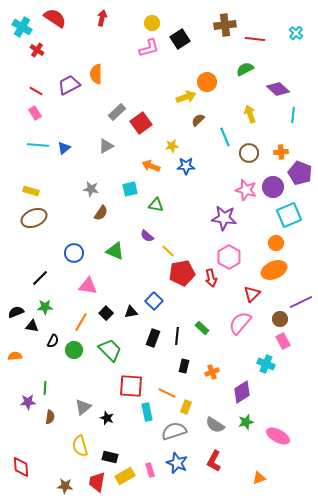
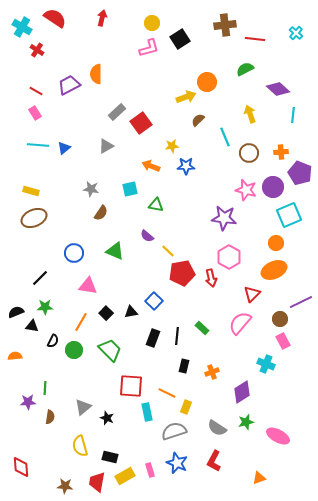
gray semicircle at (215, 425): moved 2 px right, 3 px down
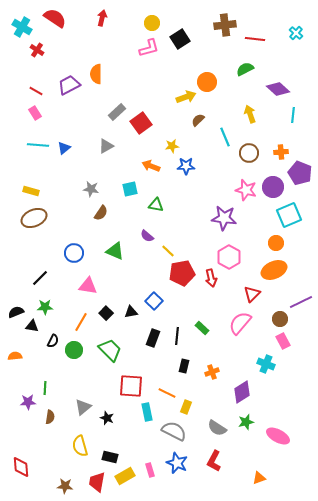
gray semicircle at (174, 431): rotated 45 degrees clockwise
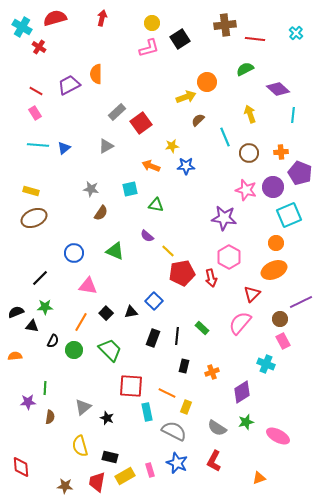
red semicircle at (55, 18): rotated 50 degrees counterclockwise
red cross at (37, 50): moved 2 px right, 3 px up
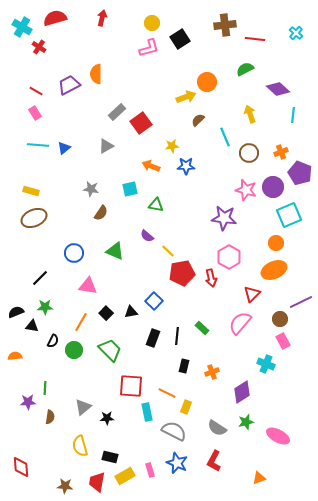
orange cross at (281, 152): rotated 16 degrees counterclockwise
black star at (107, 418): rotated 24 degrees counterclockwise
